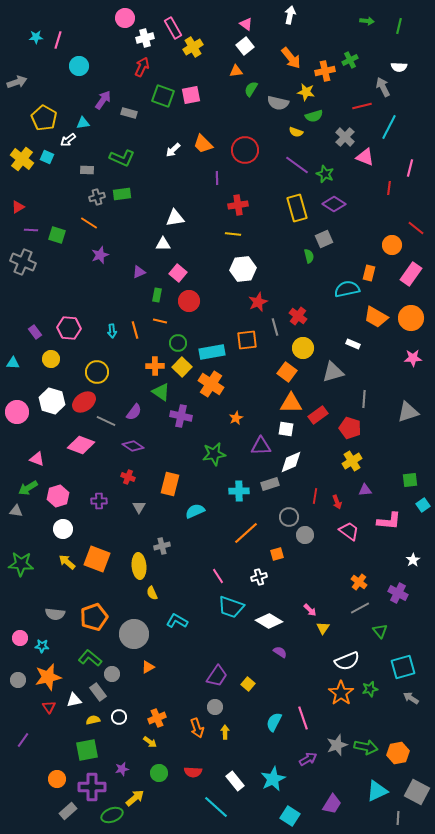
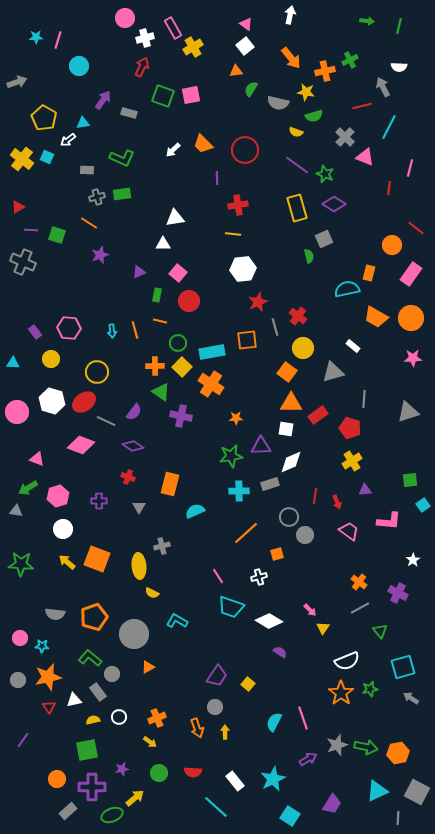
white rectangle at (353, 344): moved 2 px down; rotated 16 degrees clockwise
orange star at (236, 418): rotated 24 degrees clockwise
green star at (214, 454): moved 17 px right, 2 px down
yellow semicircle at (152, 593): rotated 40 degrees counterclockwise
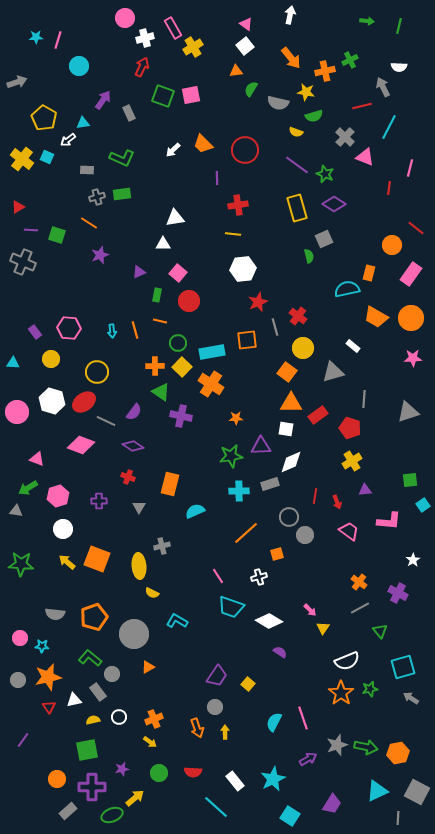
gray rectangle at (129, 113): rotated 49 degrees clockwise
orange cross at (157, 718): moved 3 px left, 1 px down
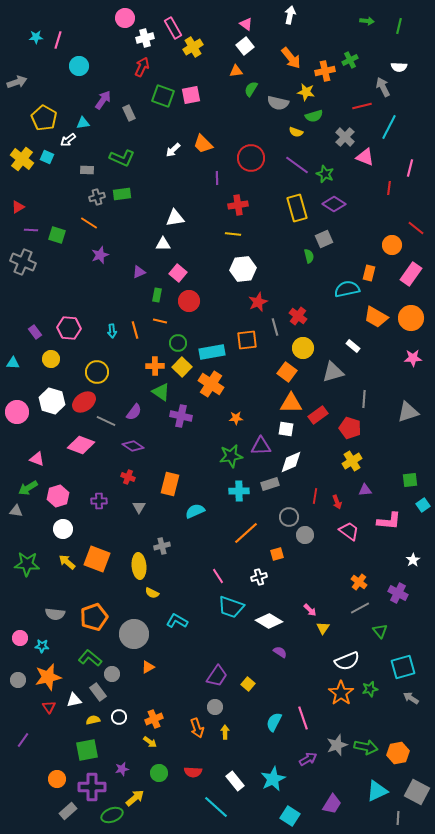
red circle at (245, 150): moved 6 px right, 8 px down
green star at (21, 564): moved 6 px right
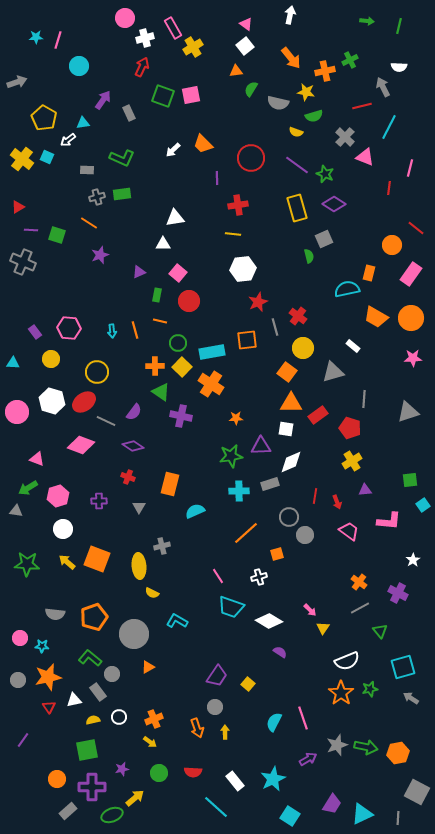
cyan triangle at (377, 791): moved 15 px left, 23 px down
